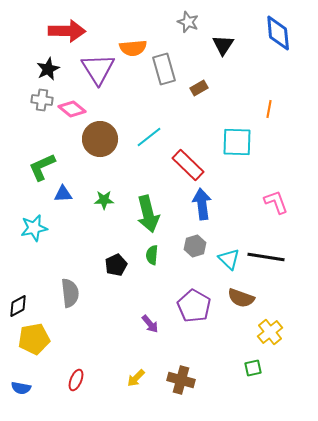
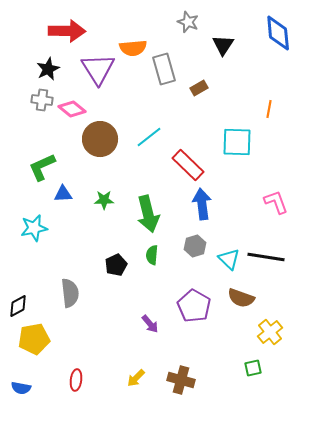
red ellipse: rotated 15 degrees counterclockwise
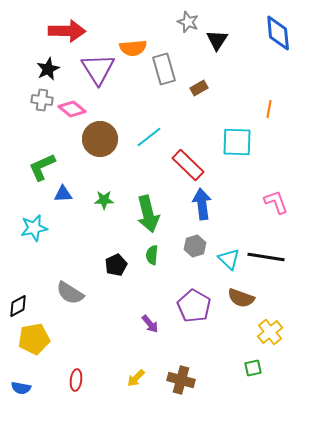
black triangle: moved 6 px left, 5 px up
gray semicircle: rotated 128 degrees clockwise
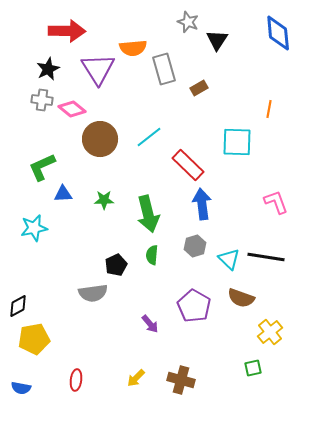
gray semicircle: moved 23 px right; rotated 40 degrees counterclockwise
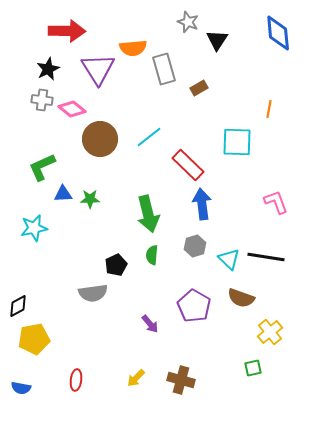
green star: moved 14 px left, 1 px up
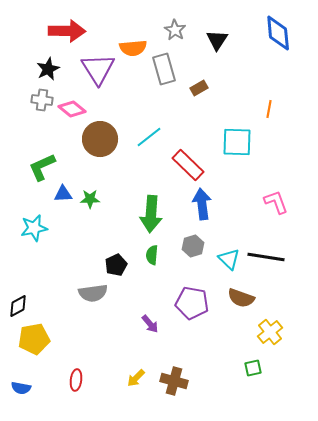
gray star: moved 13 px left, 8 px down; rotated 10 degrees clockwise
green arrow: moved 3 px right; rotated 18 degrees clockwise
gray hexagon: moved 2 px left
purple pentagon: moved 2 px left, 3 px up; rotated 20 degrees counterclockwise
brown cross: moved 7 px left, 1 px down
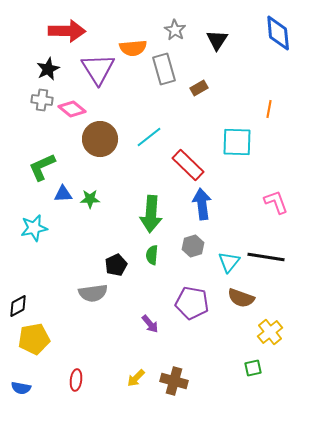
cyan triangle: moved 3 px down; rotated 25 degrees clockwise
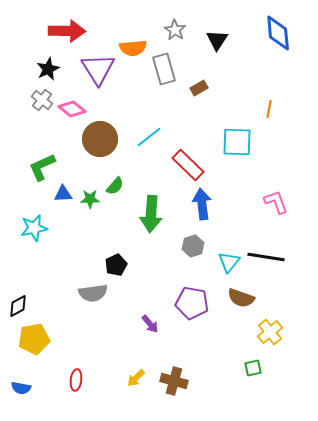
gray cross: rotated 30 degrees clockwise
green semicircle: moved 37 px left, 69 px up; rotated 144 degrees counterclockwise
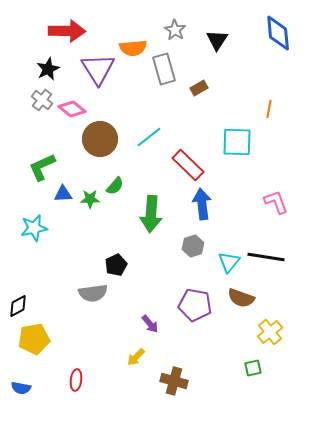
purple pentagon: moved 3 px right, 2 px down
yellow arrow: moved 21 px up
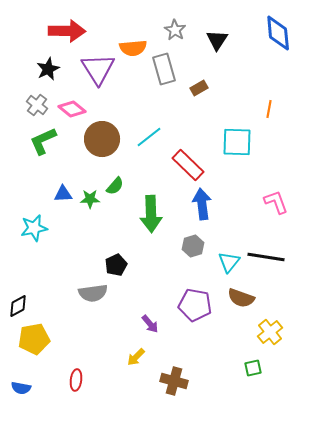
gray cross: moved 5 px left, 5 px down
brown circle: moved 2 px right
green L-shape: moved 1 px right, 26 px up
green arrow: rotated 6 degrees counterclockwise
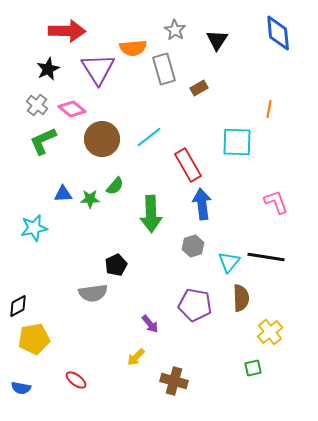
red rectangle: rotated 16 degrees clockwise
brown semicircle: rotated 112 degrees counterclockwise
red ellipse: rotated 60 degrees counterclockwise
